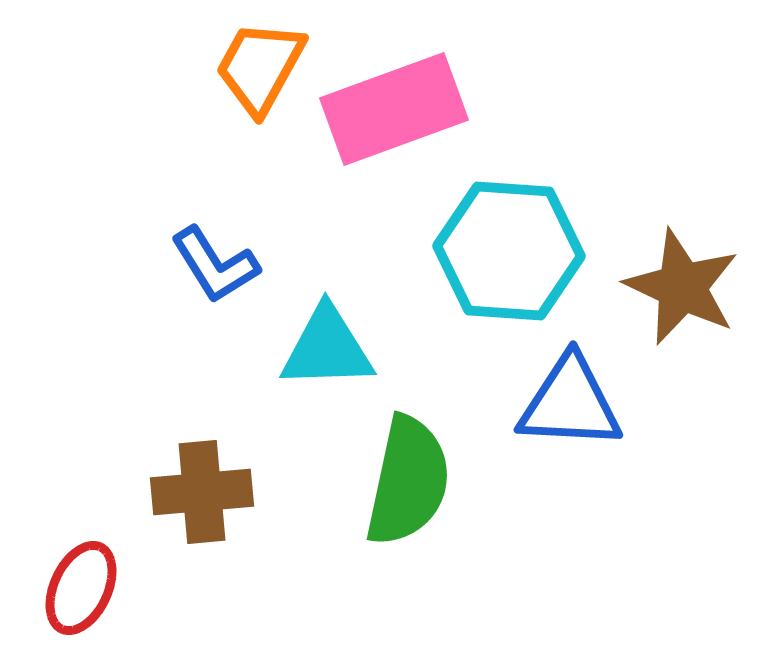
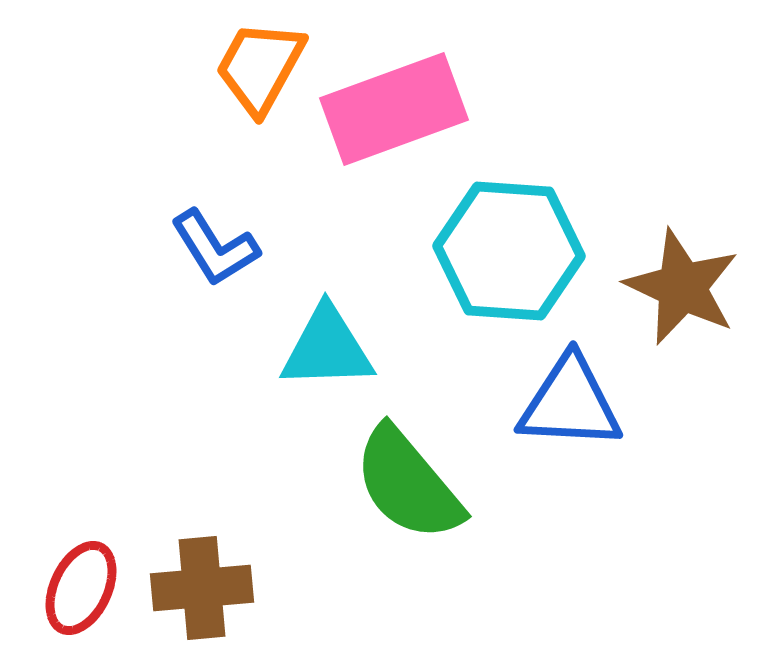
blue L-shape: moved 17 px up
green semicircle: moved 3 px down; rotated 128 degrees clockwise
brown cross: moved 96 px down
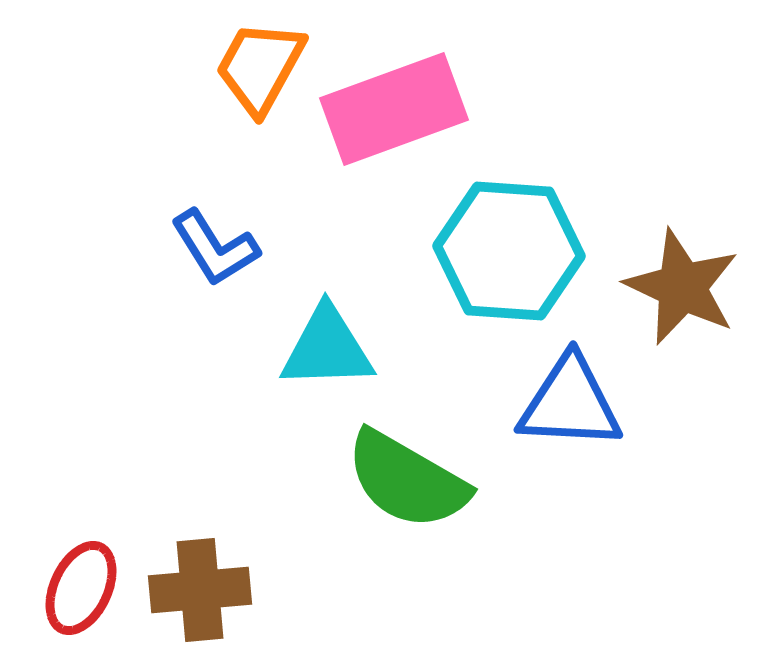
green semicircle: moved 1 px left, 4 px up; rotated 20 degrees counterclockwise
brown cross: moved 2 px left, 2 px down
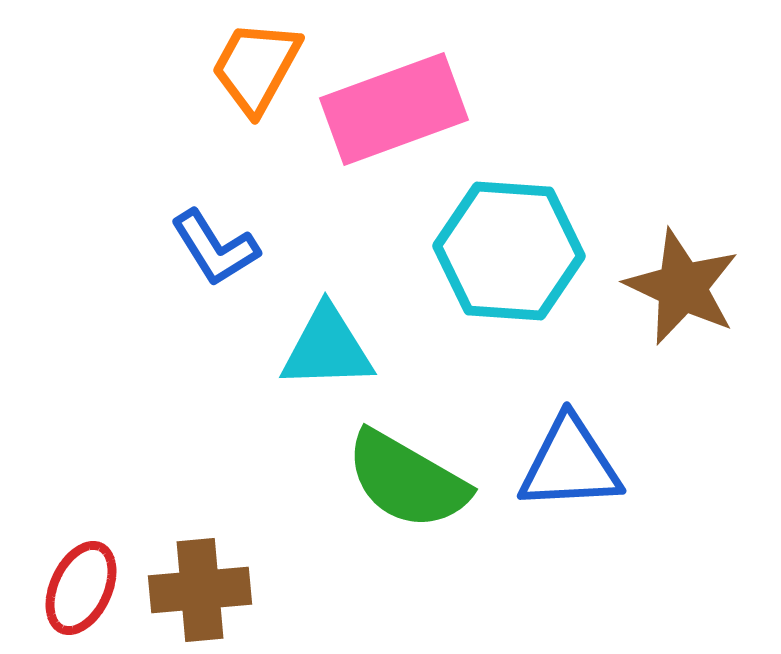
orange trapezoid: moved 4 px left
blue triangle: moved 61 px down; rotated 6 degrees counterclockwise
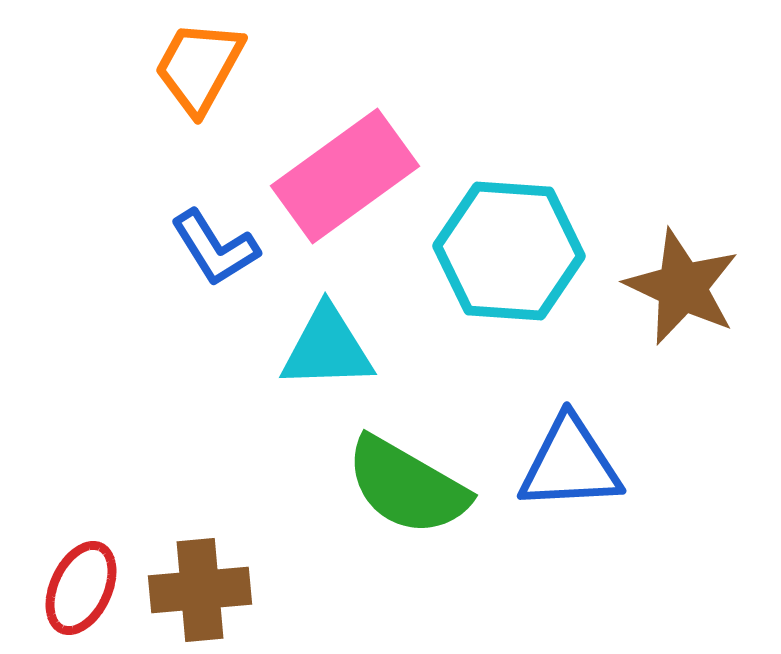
orange trapezoid: moved 57 px left
pink rectangle: moved 49 px left, 67 px down; rotated 16 degrees counterclockwise
green semicircle: moved 6 px down
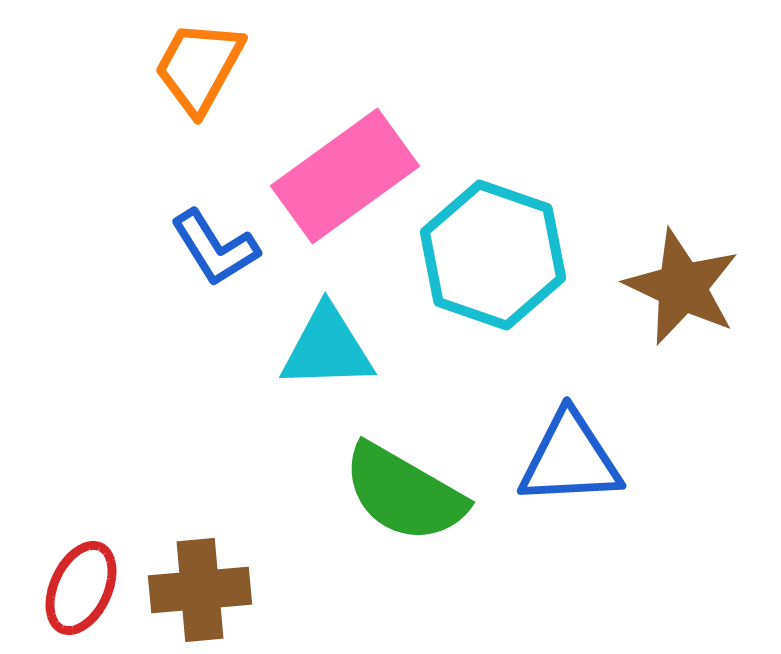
cyan hexagon: moved 16 px left, 4 px down; rotated 15 degrees clockwise
blue triangle: moved 5 px up
green semicircle: moved 3 px left, 7 px down
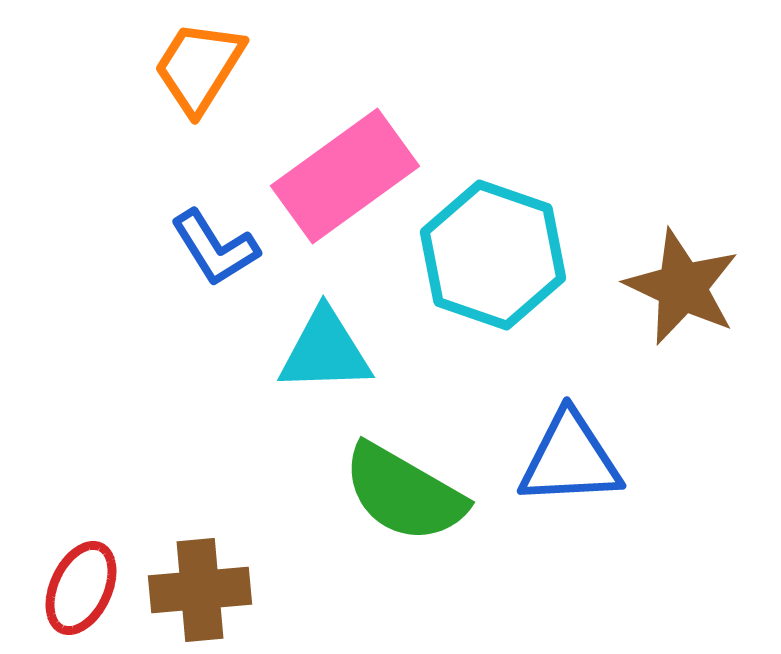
orange trapezoid: rotated 3 degrees clockwise
cyan triangle: moved 2 px left, 3 px down
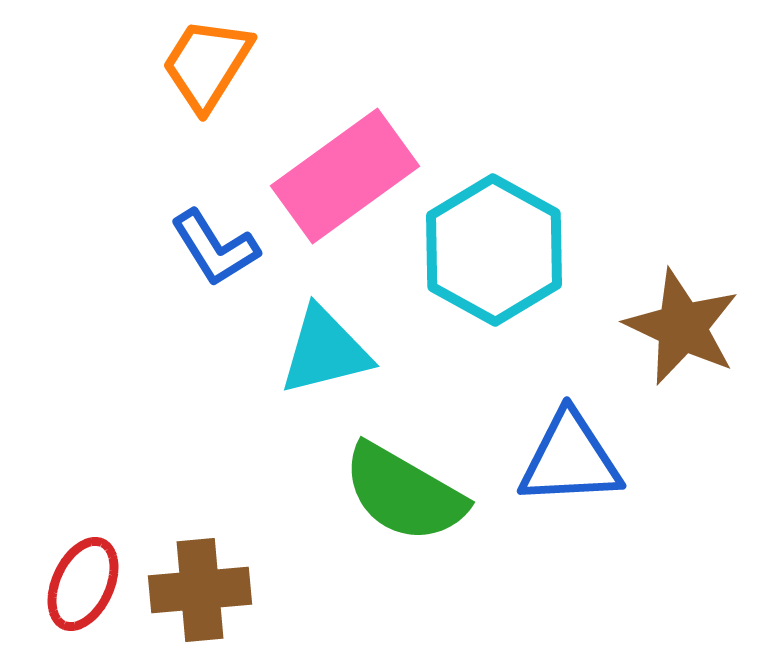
orange trapezoid: moved 8 px right, 3 px up
cyan hexagon: moved 1 px right, 5 px up; rotated 10 degrees clockwise
brown star: moved 40 px down
cyan triangle: rotated 12 degrees counterclockwise
red ellipse: moved 2 px right, 4 px up
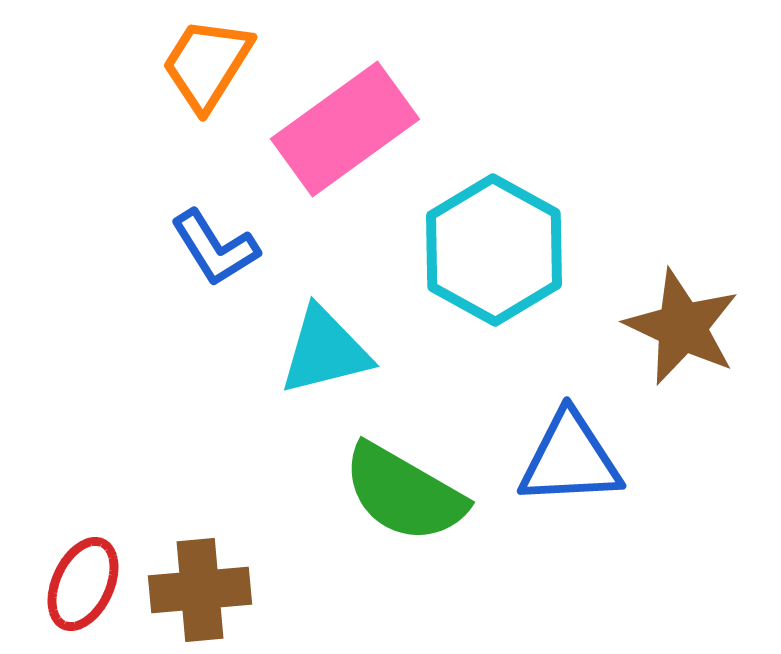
pink rectangle: moved 47 px up
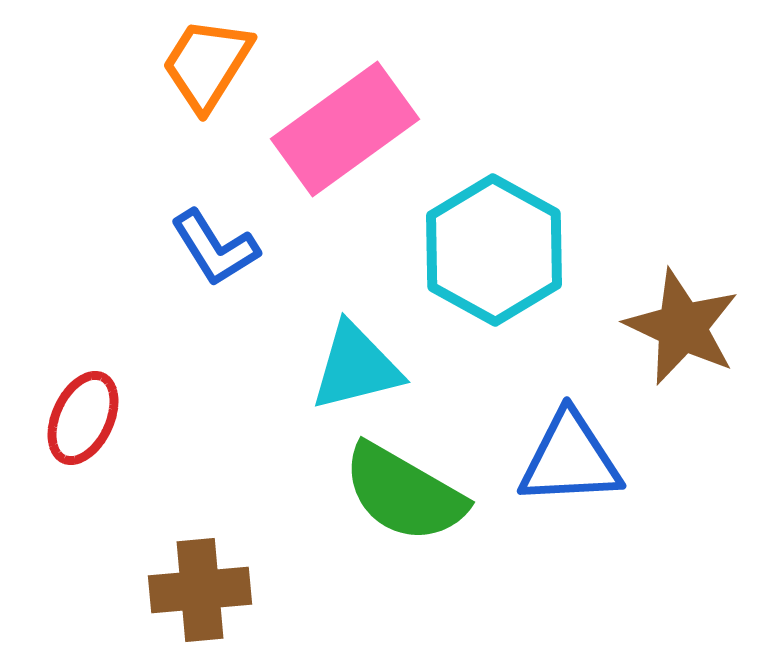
cyan triangle: moved 31 px right, 16 px down
red ellipse: moved 166 px up
